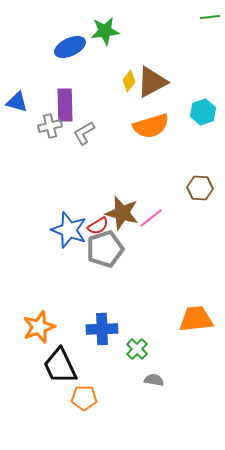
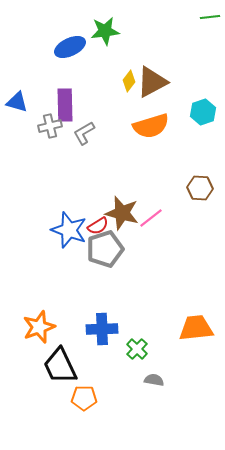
orange trapezoid: moved 9 px down
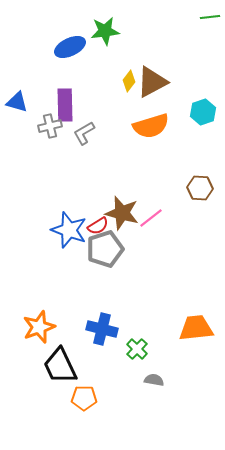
blue cross: rotated 16 degrees clockwise
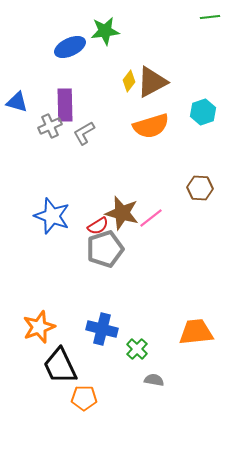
gray cross: rotated 10 degrees counterclockwise
blue star: moved 17 px left, 14 px up
orange trapezoid: moved 4 px down
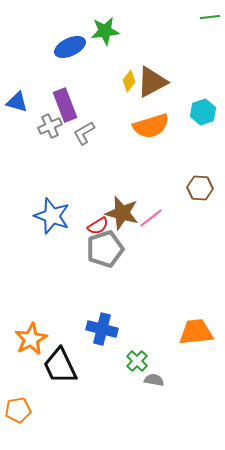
purple rectangle: rotated 20 degrees counterclockwise
orange star: moved 8 px left, 12 px down; rotated 8 degrees counterclockwise
green cross: moved 12 px down
orange pentagon: moved 66 px left, 12 px down; rotated 10 degrees counterclockwise
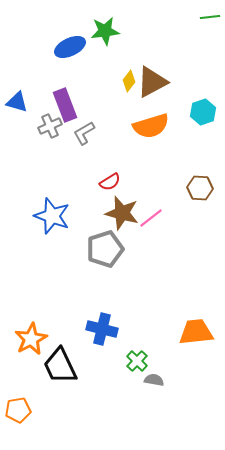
red semicircle: moved 12 px right, 44 px up
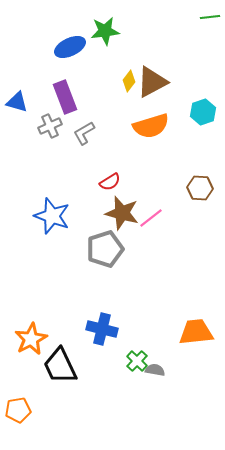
purple rectangle: moved 8 px up
gray semicircle: moved 1 px right, 10 px up
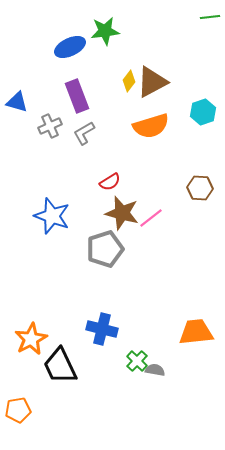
purple rectangle: moved 12 px right, 1 px up
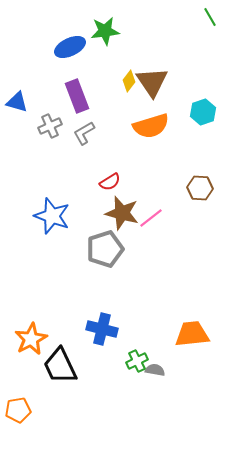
green line: rotated 66 degrees clockwise
brown triangle: rotated 36 degrees counterclockwise
orange trapezoid: moved 4 px left, 2 px down
green cross: rotated 20 degrees clockwise
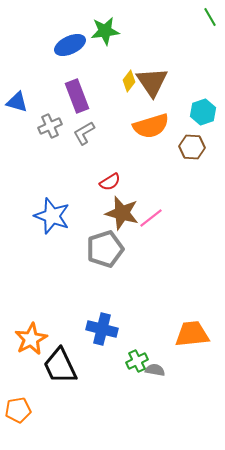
blue ellipse: moved 2 px up
brown hexagon: moved 8 px left, 41 px up
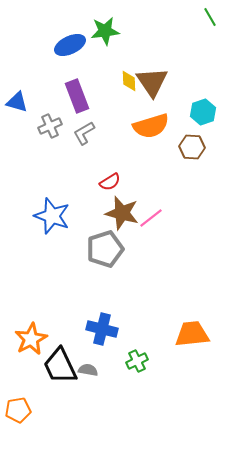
yellow diamond: rotated 40 degrees counterclockwise
gray semicircle: moved 67 px left
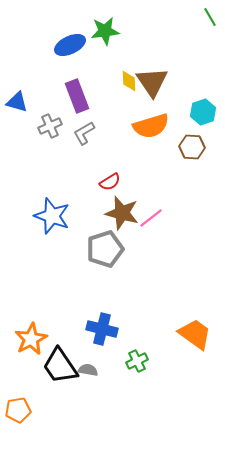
orange trapezoid: moved 3 px right; rotated 42 degrees clockwise
black trapezoid: rotated 9 degrees counterclockwise
